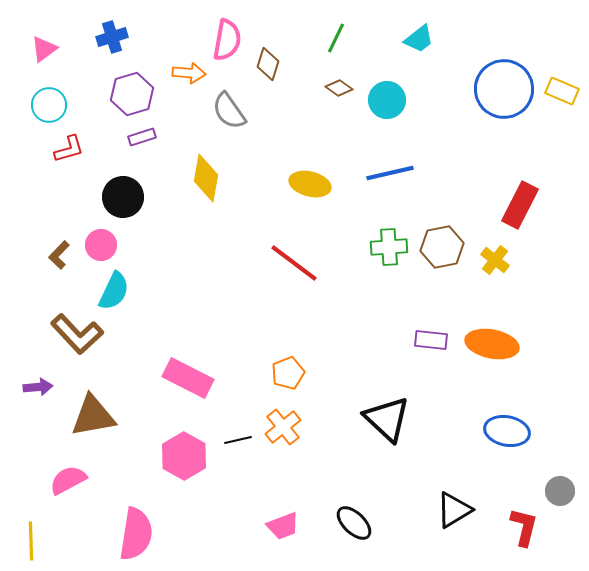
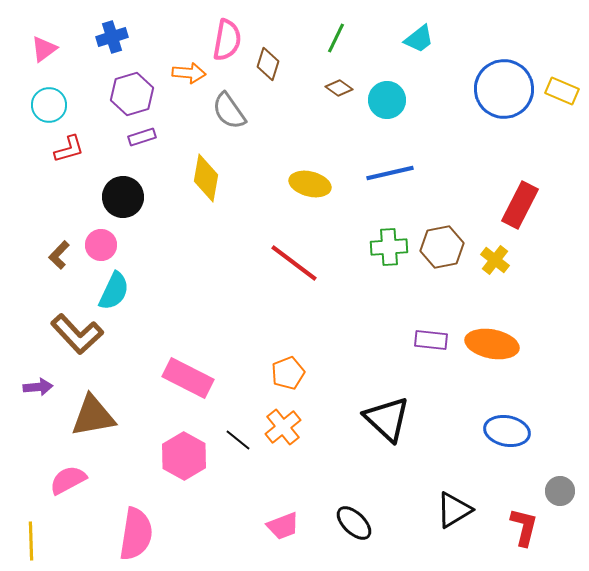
black line at (238, 440): rotated 52 degrees clockwise
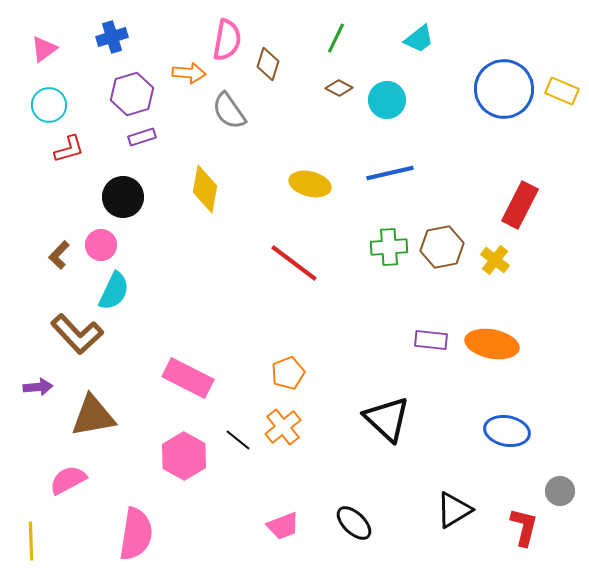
brown diamond at (339, 88): rotated 8 degrees counterclockwise
yellow diamond at (206, 178): moved 1 px left, 11 px down
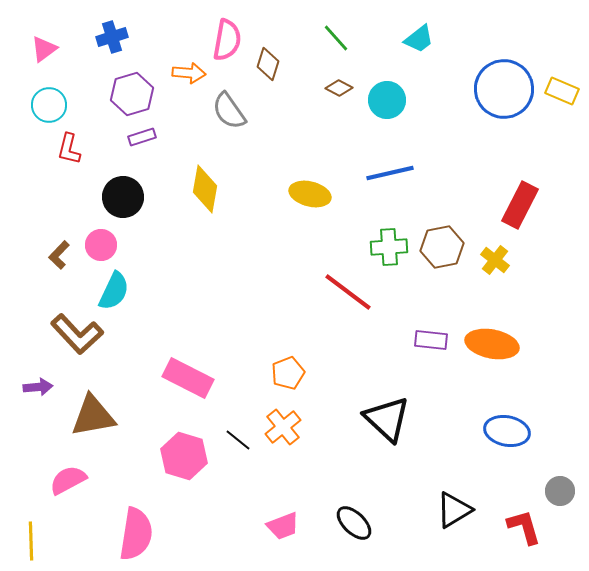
green line at (336, 38): rotated 68 degrees counterclockwise
red L-shape at (69, 149): rotated 120 degrees clockwise
yellow ellipse at (310, 184): moved 10 px down
red line at (294, 263): moved 54 px right, 29 px down
pink hexagon at (184, 456): rotated 12 degrees counterclockwise
red L-shape at (524, 527): rotated 30 degrees counterclockwise
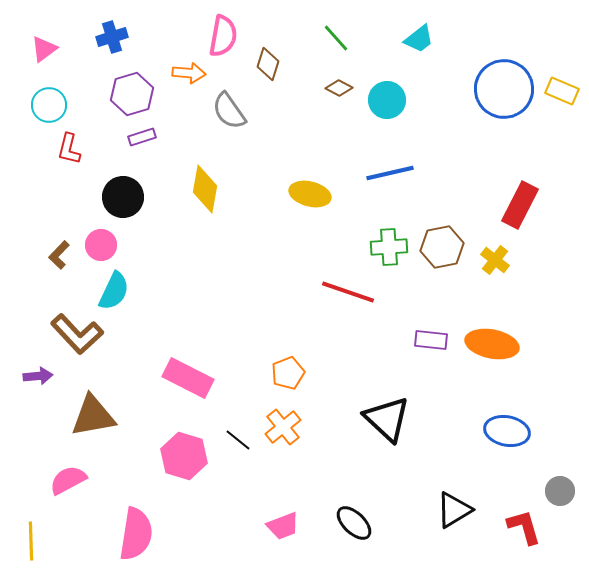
pink semicircle at (227, 40): moved 4 px left, 4 px up
red line at (348, 292): rotated 18 degrees counterclockwise
purple arrow at (38, 387): moved 11 px up
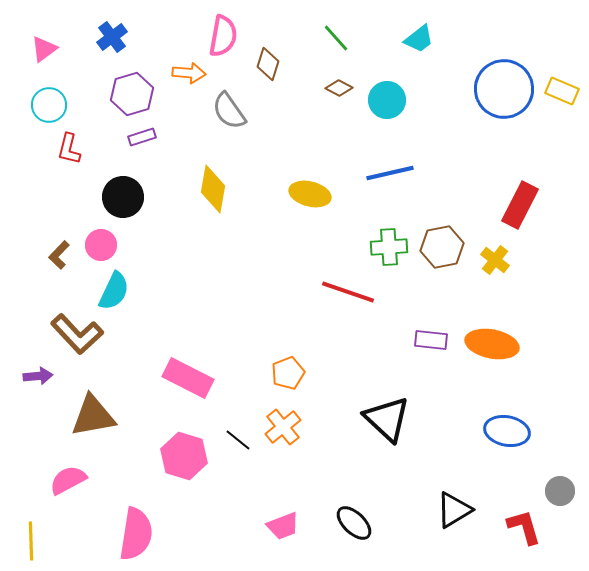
blue cross at (112, 37): rotated 20 degrees counterclockwise
yellow diamond at (205, 189): moved 8 px right
